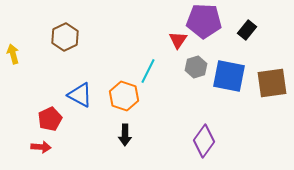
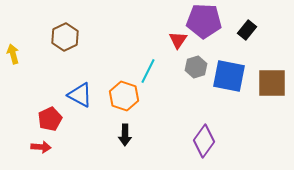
brown square: rotated 8 degrees clockwise
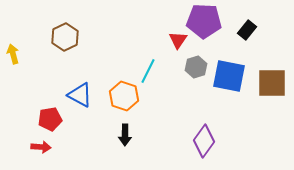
red pentagon: rotated 15 degrees clockwise
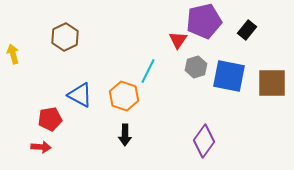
purple pentagon: rotated 16 degrees counterclockwise
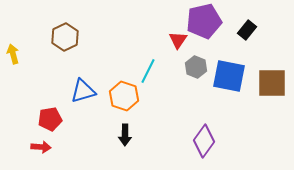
gray hexagon: rotated 20 degrees counterclockwise
blue triangle: moved 3 px right, 4 px up; rotated 44 degrees counterclockwise
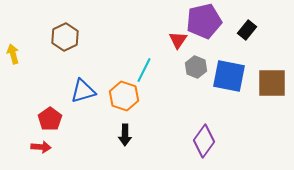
cyan line: moved 4 px left, 1 px up
red pentagon: rotated 25 degrees counterclockwise
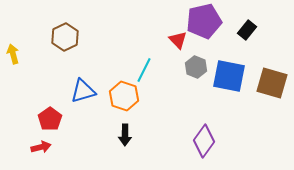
red triangle: rotated 18 degrees counterclockwise
brown square: rotated 16 degrees clockwise
red arrow: rotated 18 degrees counterclockwise
